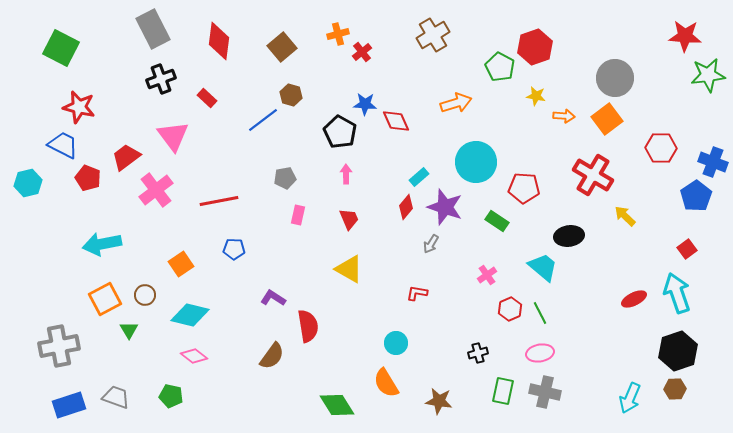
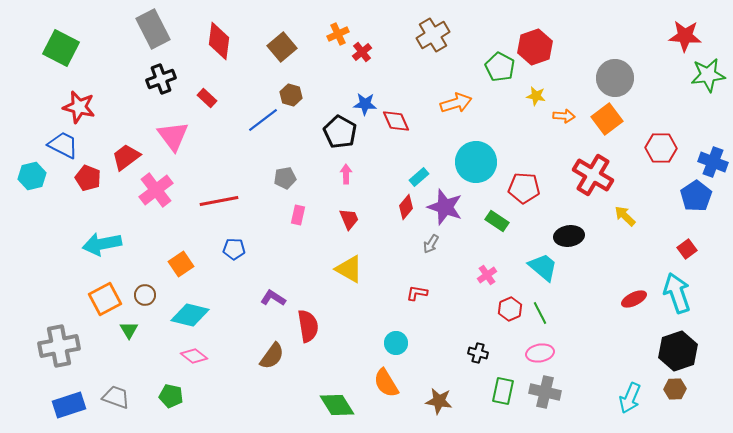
orange cross at (338, 34): rotated 10 degrees counterclockwise
cyan hexagon at (28, 183): moved 4 px right, 7 px up
black cross at (478, 353): rotated 30 degrees clockwise
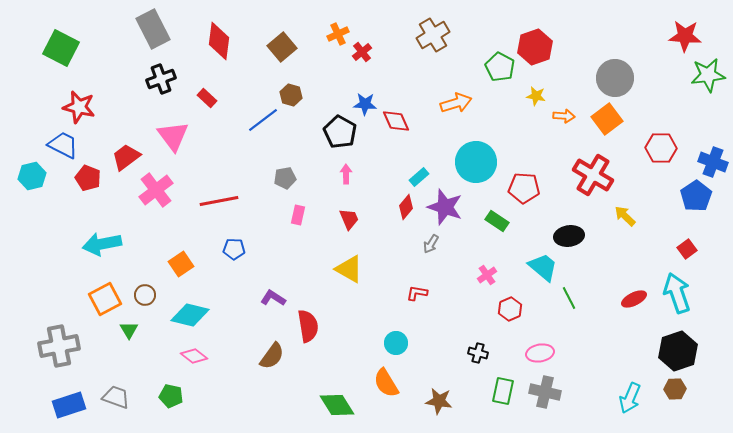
green line at (540, 313): moved 29 px right, 15 px up
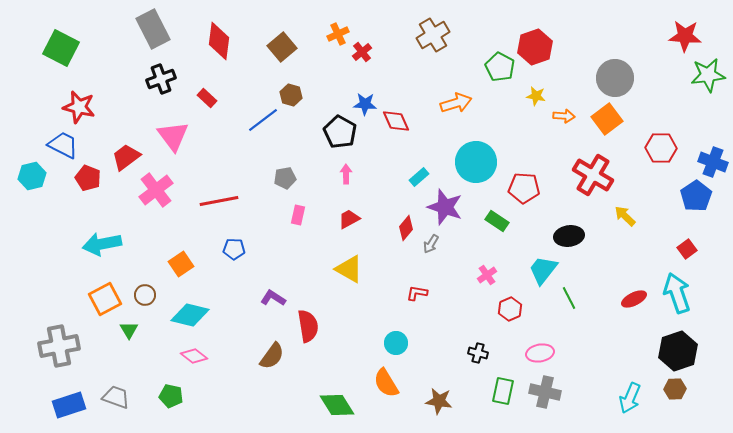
red diamond at (406, 207): moved 21 px down
red trapezoid at (349, 219): rotated 95 degrees counterclockwise
cyan trapezoid at (543, 267): moved 3 px down; rotated 92 degrees counterclockwise
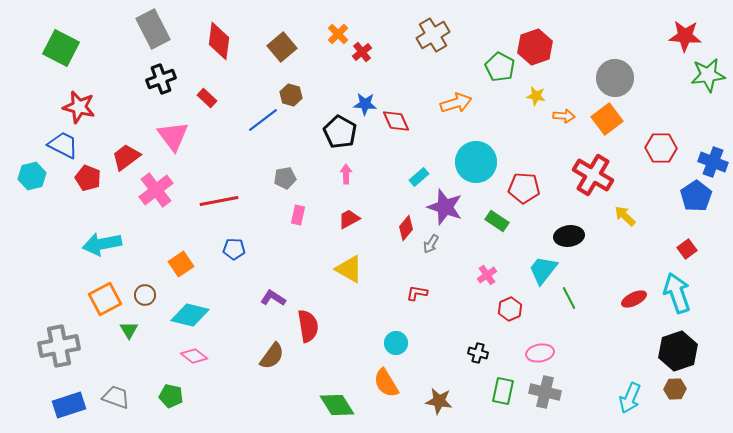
orange cross at (338, 34): rotated 20 degrees counterclockwise
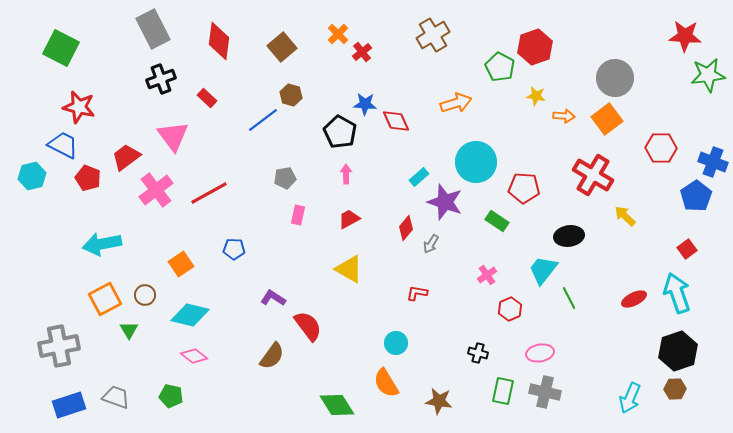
red line at (219, 201): moved 10 px left, 8 px up; rotated 18 degrees counterclockwise
purple star at (445, 207): moved 5 px up
red semicircle at (308, 326): rotated 28 degrees counterclockwise
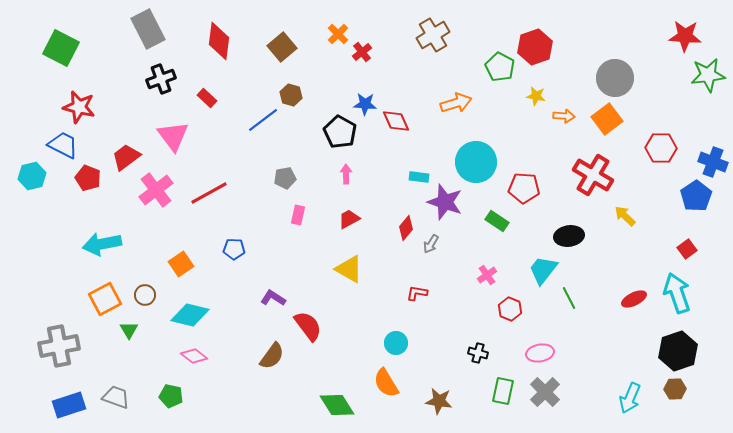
gray rectangle at (153, 29): moved 5 px left
cyan rectangle at (419, 177): rotated 48 degrees clockwise
red hexagon at (510, 309): rotated 15 degrees counterclockwise
gray cross at (545, 392): rotated 32 degrees clockwise
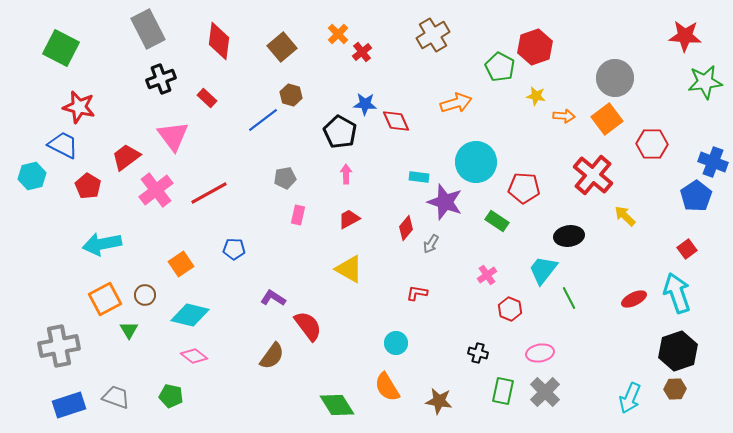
green star at (708, 75): moved 3 px left, 7 px down
red hexagon at (661, 148): moved 9 px left, 4 px up
red cross at (593, 175): rotated 9 degrees clockwise
red pentagon at (88, 178): moved 8 px down; rotated 10 degrees clockwise
orange semicircle at (386, 383): moved 1 px right, 4 px down
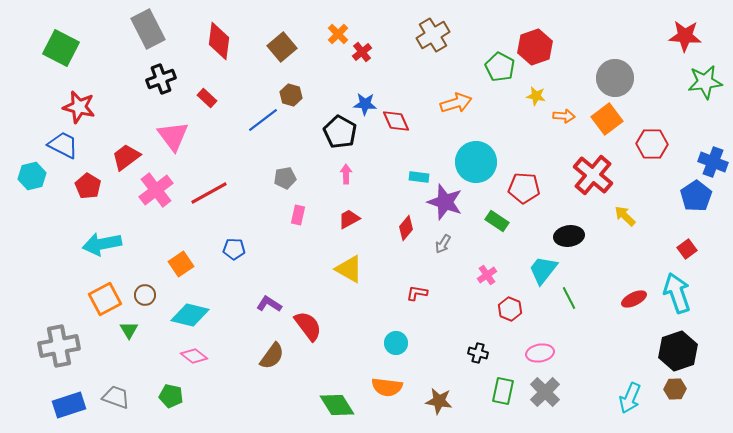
gray arrow at (431, 244): moved 12 px right
purple L-shape at (273, 298): moved 4 px left, 6 px down
orange semicircle at (387, 387): rotated 52 degrees counterclockwise
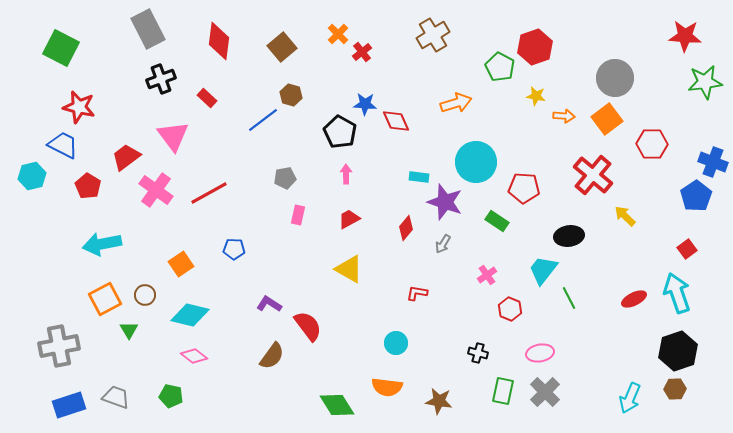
pink cross at (156, 190): rotated 16 degrees counterclockwise
